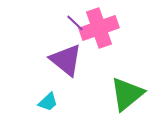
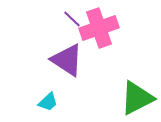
purple line: moved 3 px left, 4 px up
purple triangle: moved 1 px right; rotated 6 degrees counterclockwise
green triangle: moved 10 px right, 4 px down; rotated 12 degrees clockwise
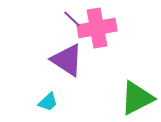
pink cross: moved 2 px left; rotated 9 degrees clockwise
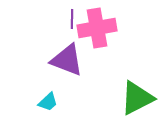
purple line: rotated 48 degrees clockwise
purple triangle: rotated 12 degrees counterclockwise
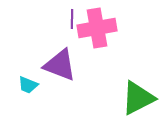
purple triangle: moved 7 px left, 5 px down
green triangle: moved 1 px right
cyan trapezoid: moved 20 px left, 17 px up; rotated 65 degrees clockwise
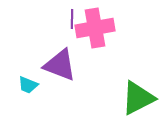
pink cross: moved 2 px left
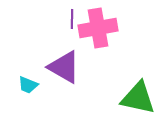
pink cross: moved 3 px right
purple triangle: moved 4 px right, 2 px down; rotated 9 degrees clockwise
green triangle: rotated 39 degrees clockwise
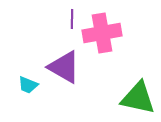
pink cross: moved 4 px right, 5 px down
